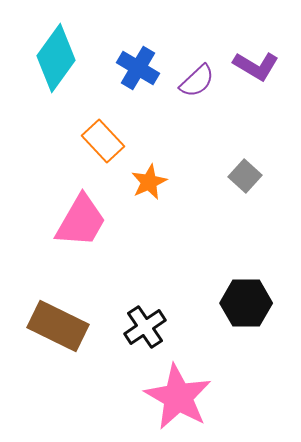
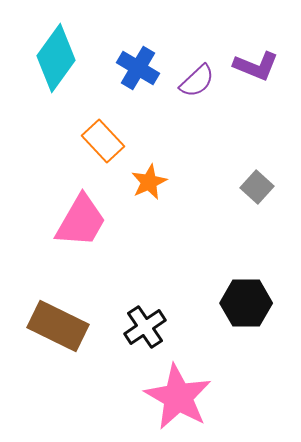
purple L-shape: rotated 9 degrees counterclockwise
gray square: moved 12 px right, 11 px down
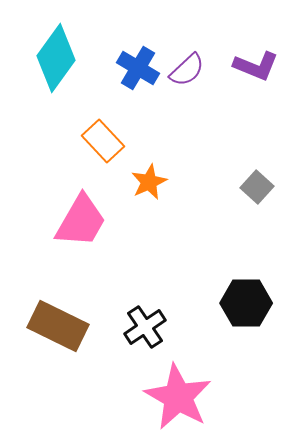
purple semicircle: moved 10 px left, 11 px up
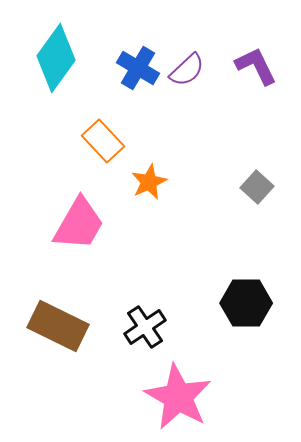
purple L-shape: rotated 138 degrees counterclockwise
pink trapezoid: moved 2 px left, 3 px down
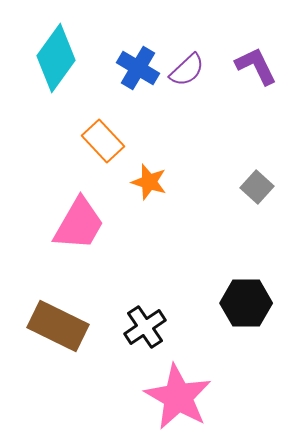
orange star: rotated 30 degrees counterclockwise
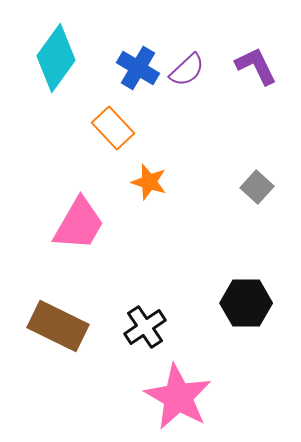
orange rectangle: moved 10 px right, 13 px up
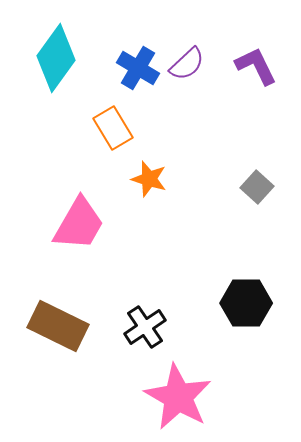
purple semicircle: moved 6 px up
orange rectangle: rotated 12 degrees clockwise
orange star: moved 3 px up
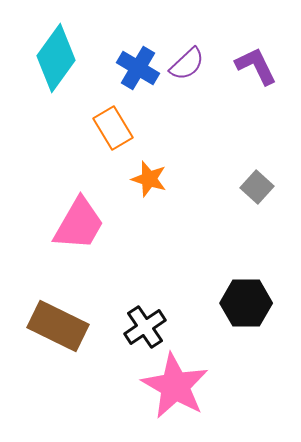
pink star: moved 3 px left, 11 px up
